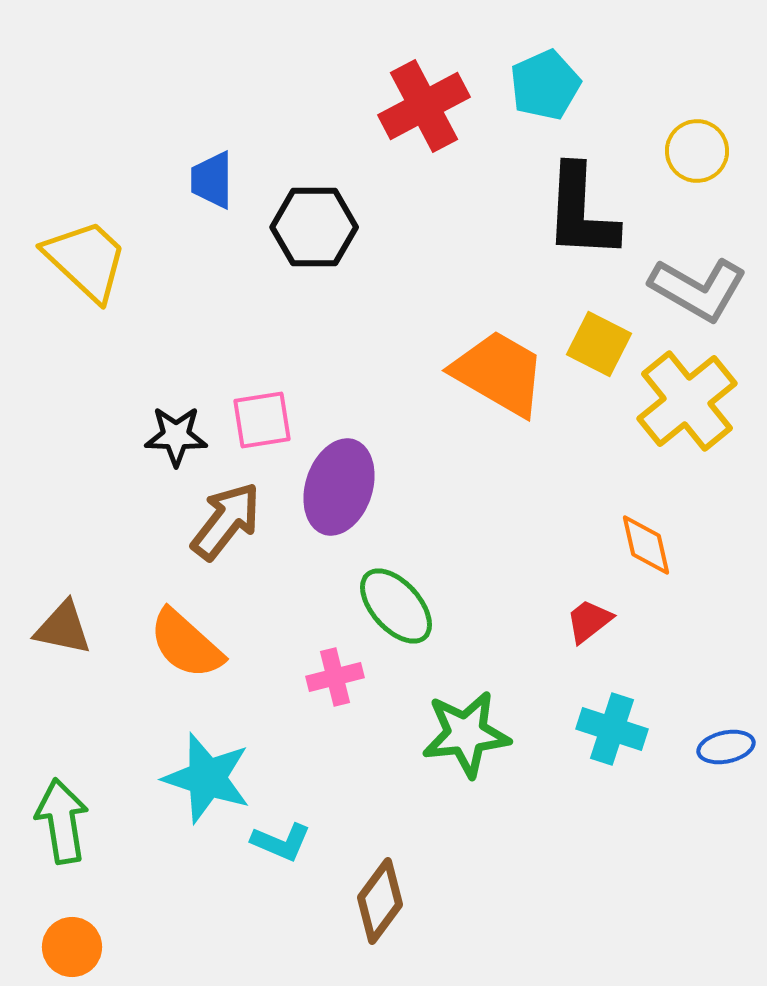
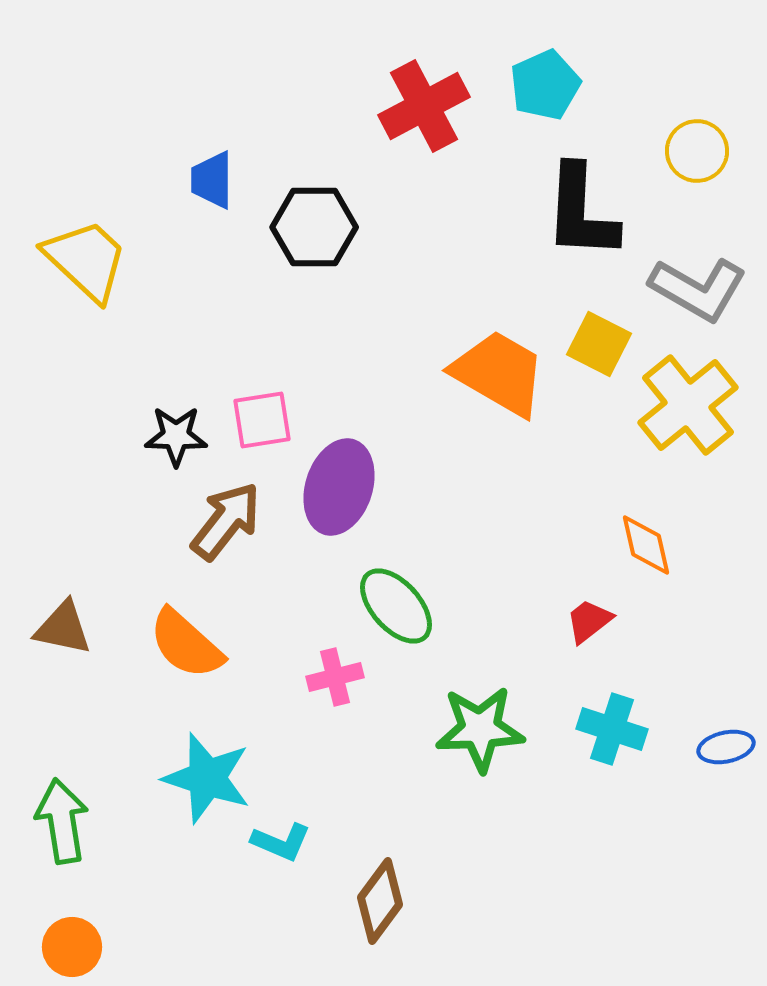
yellow cross: moved 1 px right, 4 px down
green star: moved 14 px right, 5 px up; rotated 4 degrees clockwise
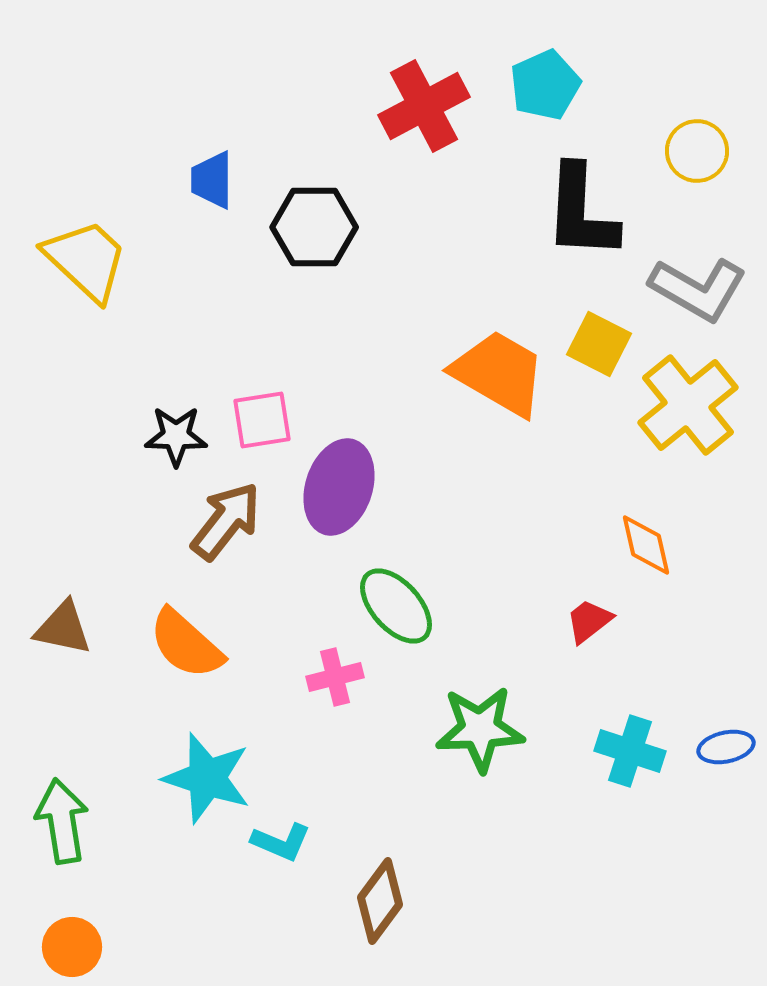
cyan cross: moved 18 px right, 22 px down
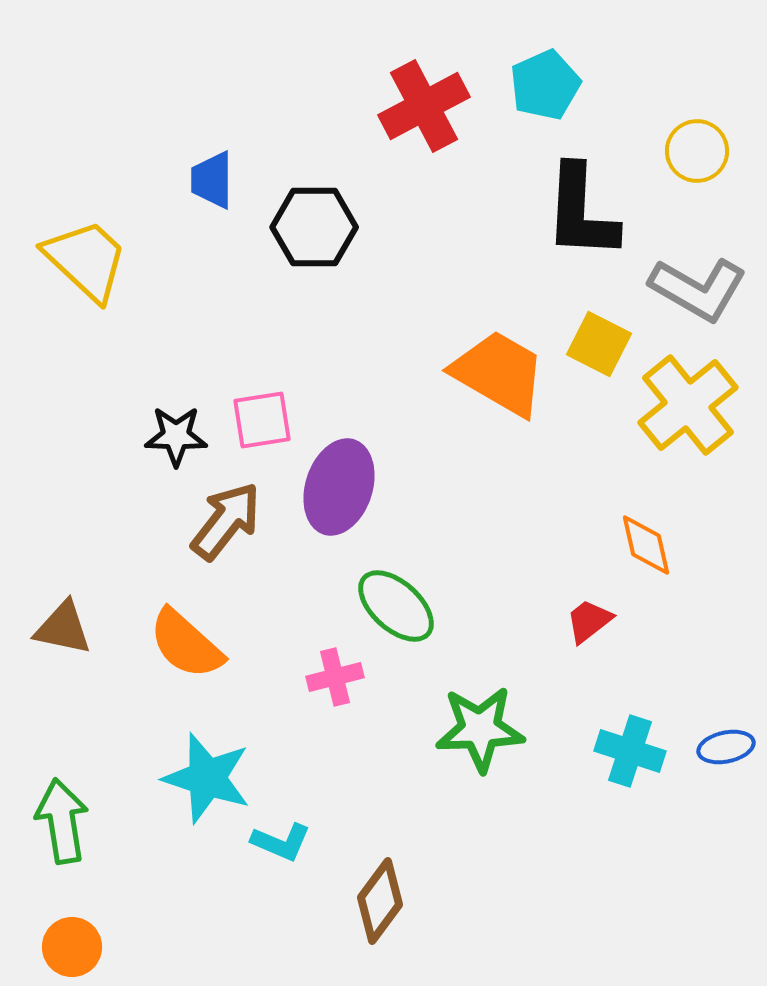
green ellipse: rotated 6 degrees counterclockwise
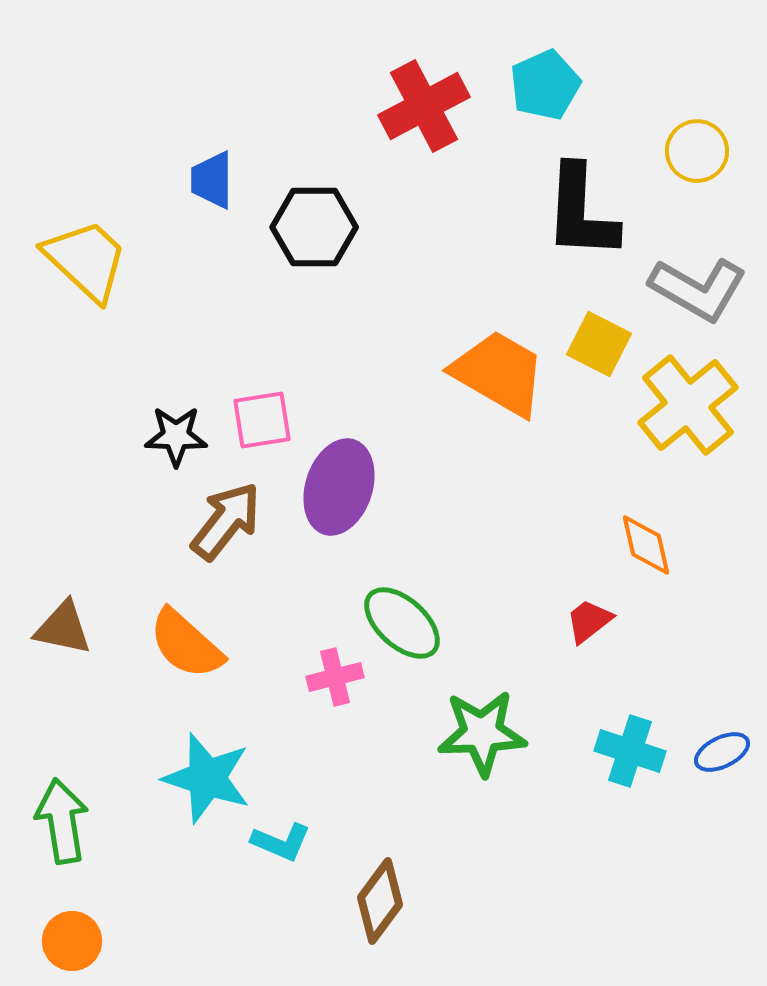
green ellipse: moved 6 px right, 17 px down
green star: moved 2 px right, 4 px down
blue ellipse: moved 4 px left, 5 px down; rotated 14 degrees counterclockwise
orange circle: moved 6 px up
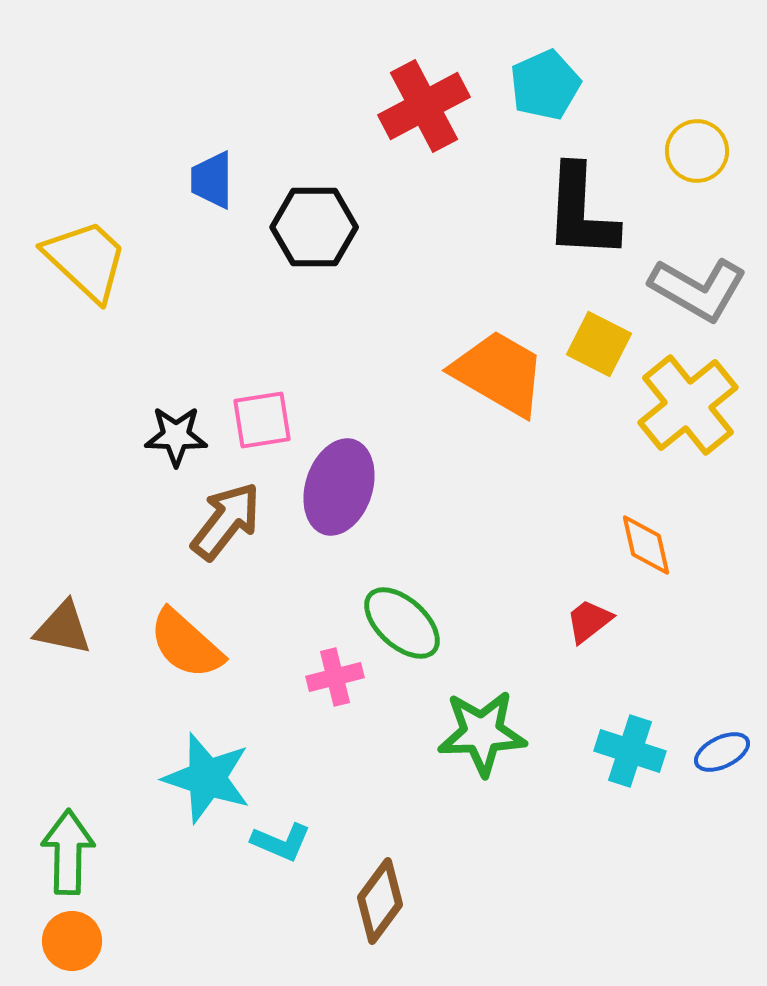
green arrow: moved 6 px right, 31 px down; rotated 10 degrees clockwise
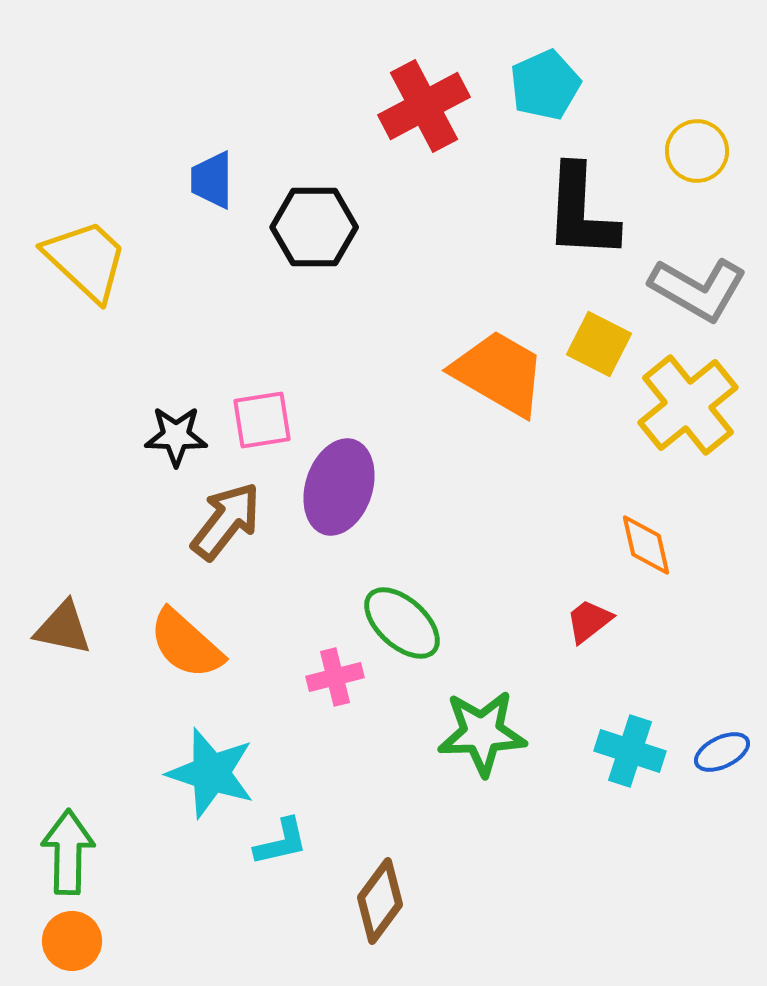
cyan star: moved 4 px right, 5 px up
cyan L-shape: rotated 36 degrees counterclockwise
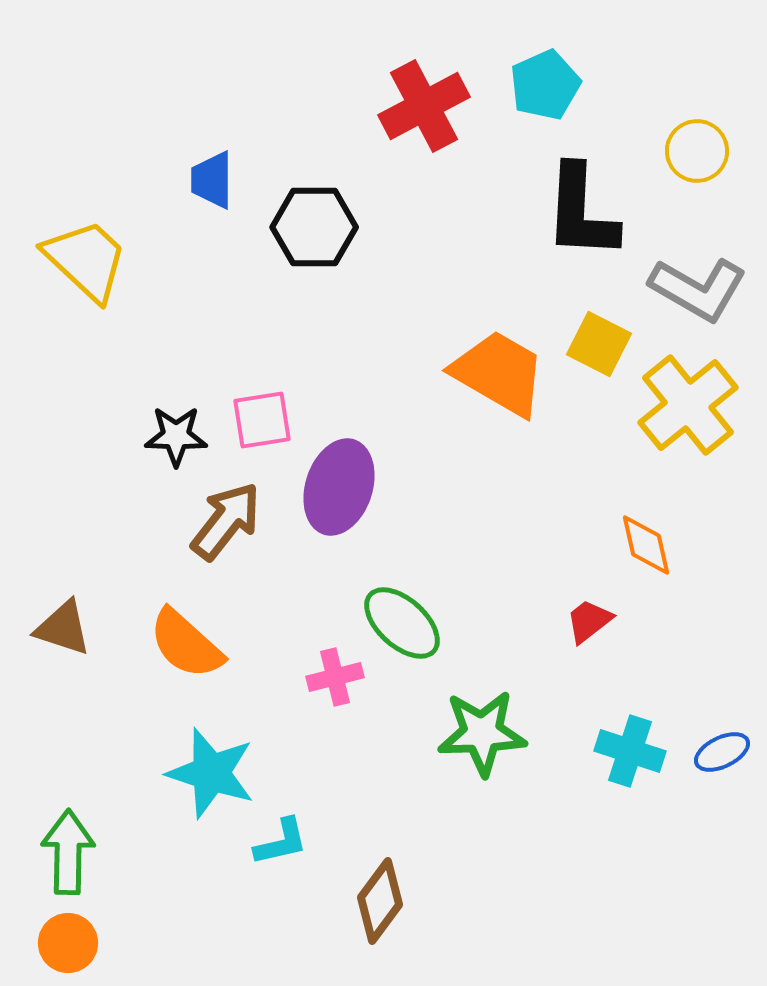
brown triangle: rotated 6 degrees clockwise
orange circle: moved 4 px left, 2 px down
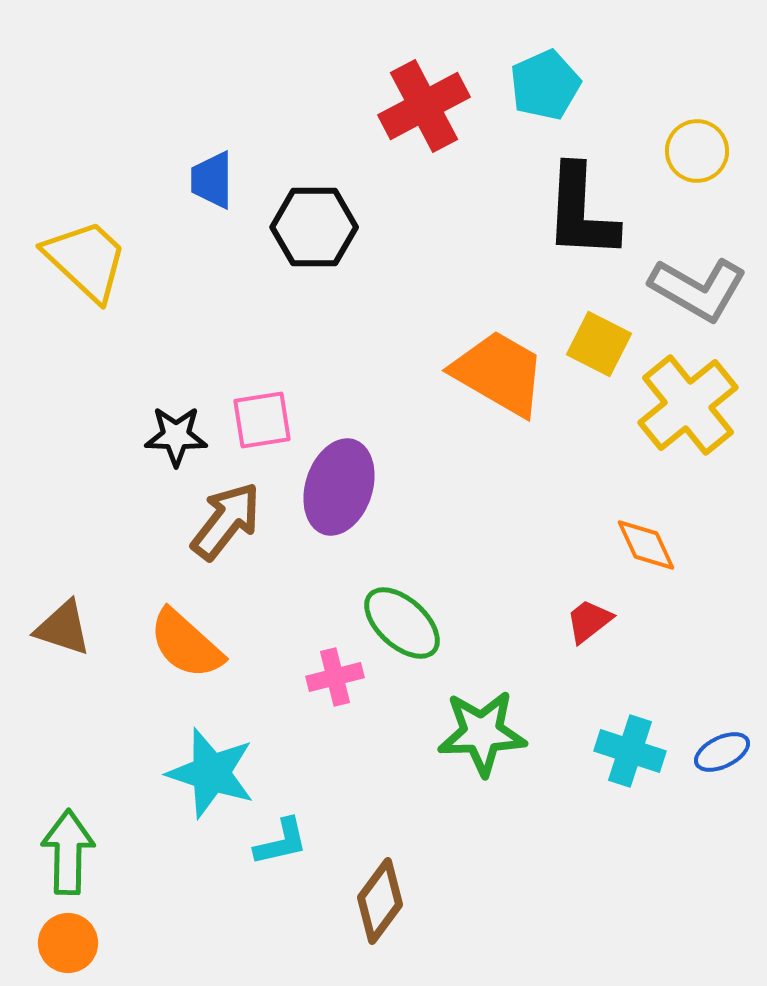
orange diamond: rotated 12 degrees counterclockwise
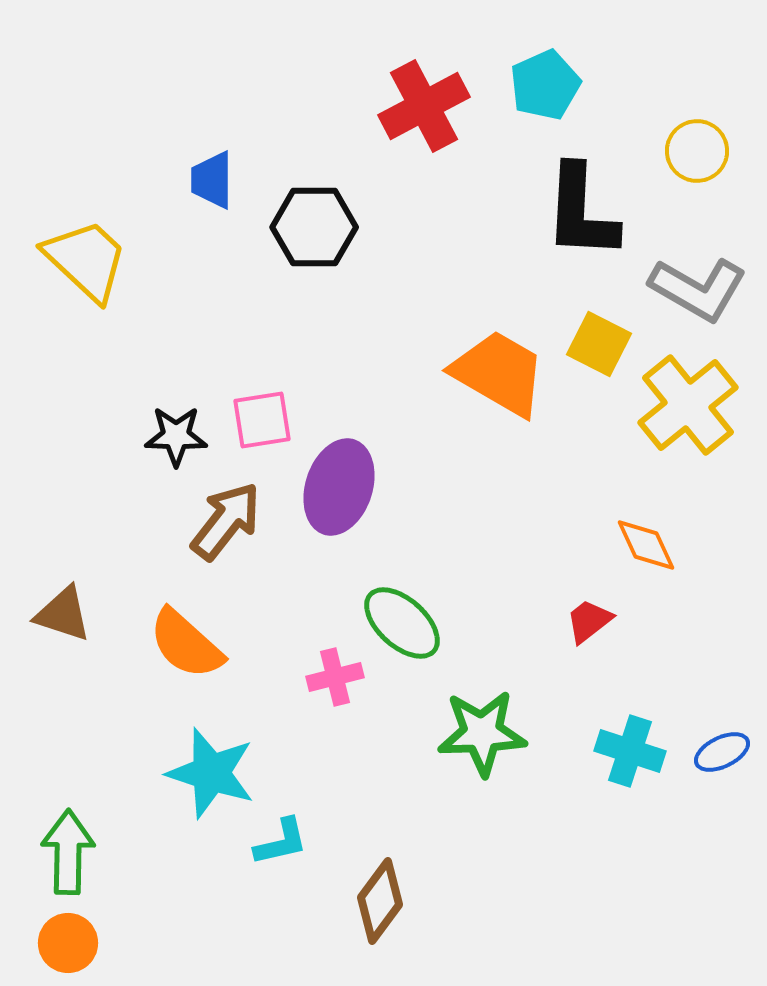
brown triangle: moved 14 px up
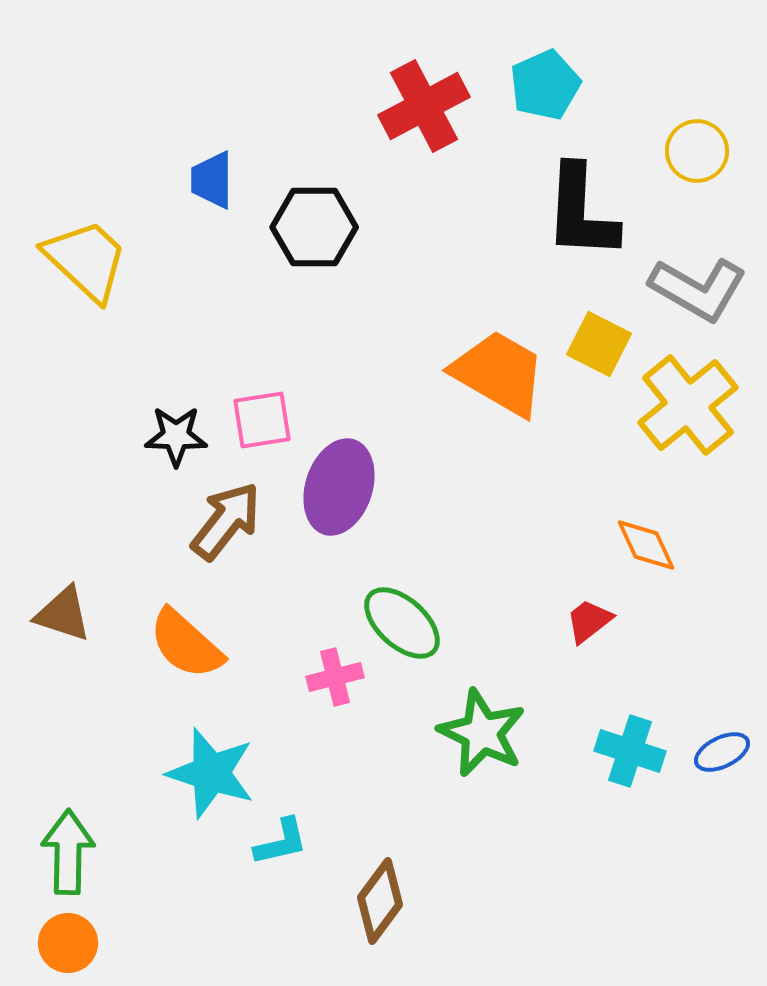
green star: rotated 28 degrees clockwise
